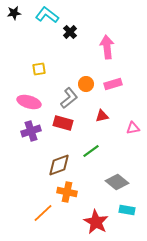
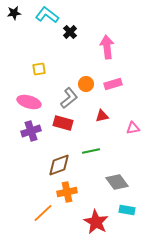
green line: rotated 24 degrees clockwise
gray diamond: rotated 15 degrees clockwise
orange cross: rotated 24 degrees counterclockwise
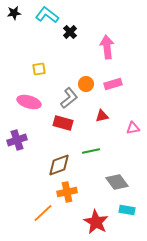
purple cross: moved 14 px left, 9 px down
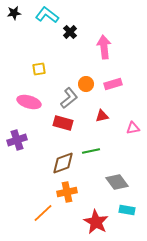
pink arrow: moved 3 px left
brown diamond: moved 4 px right, 2 px up
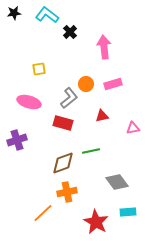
cyan rectangle: moved 1 px right, 2 px down; rotated 14 degrees counterclockwise
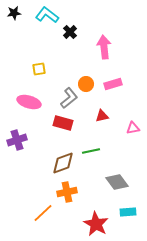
red star: moved 2 px down
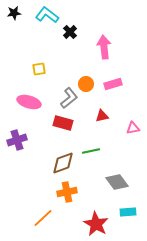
orange line: moved 5 px down
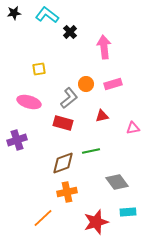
red star: moved 2 px up; rotated 25 degrees clockwise
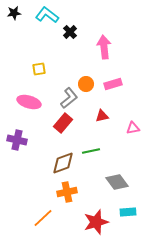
red rectangle: rotated 66 degrees counterclockwise
purple cross: rotated 30 degrees clockwise
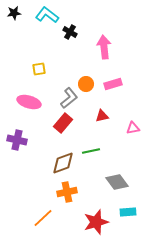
black cross: rotated 16 degrees counterclockwise
